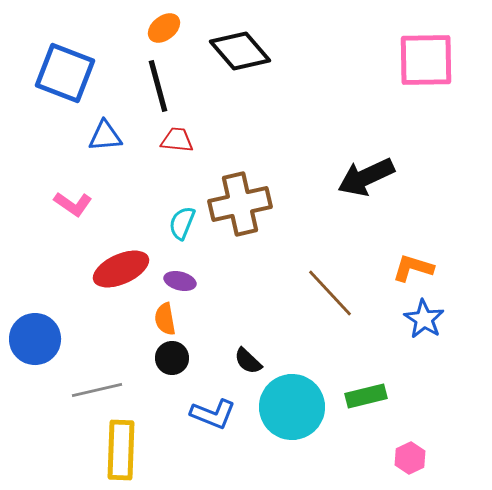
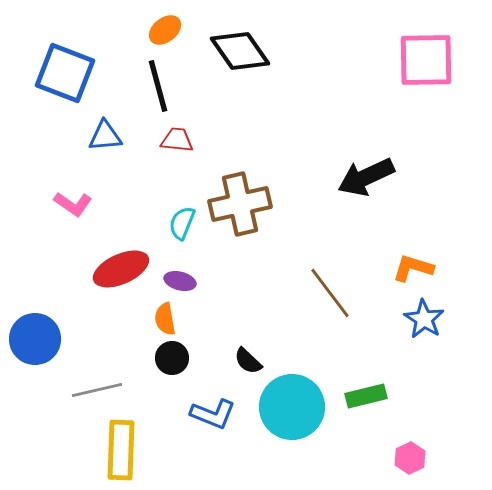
orange ellipse: moved 1 px right, 2 px down
black diamond: rotated 6 degrees clockwise
brown line: rotated 6 degrees clockwise
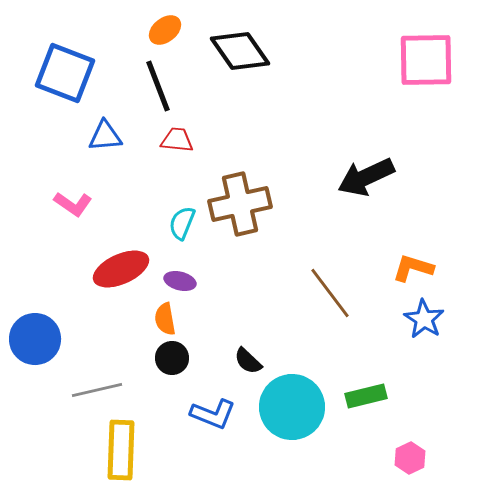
black line: rotated 6 degrees counterclockwise
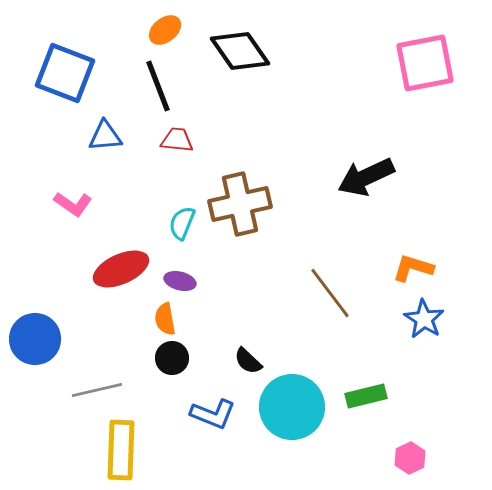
pink square: moved 1 px left, 3 px down; rotated 10 degrees counterclockwise
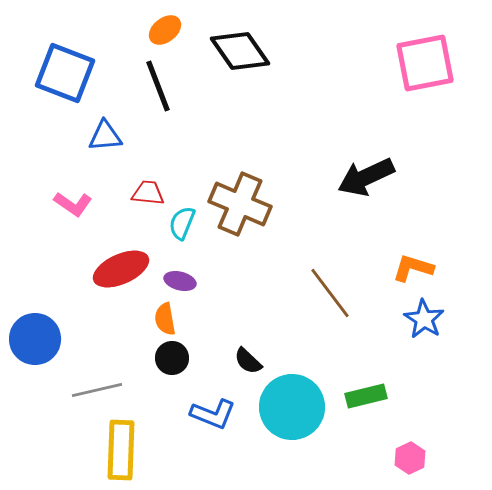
red trapezoid: moved 29 px left, 53 px down
brown cross: rotated 36 degrees clockwise
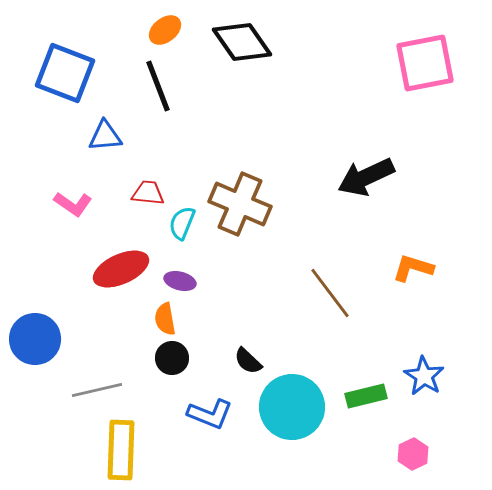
black diamond: moved 2 px right, 9 px up
blue star: moved 57 px down
blue L-shape: moved 3 px left
pink hexagon: moved 3 px right, 4 px up
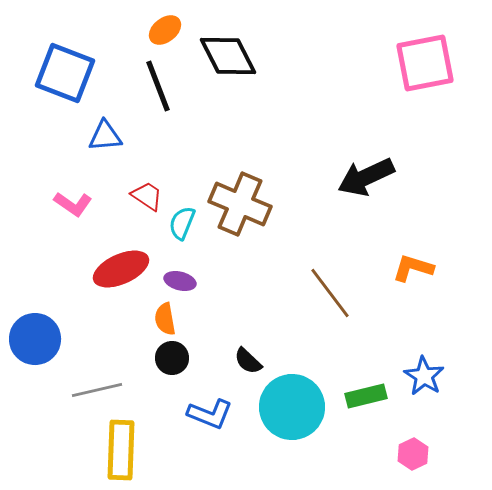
black diamond: moved 14 px left, 14 px down; rotated 8 degrees clockwise
red trapezoid: moved 1 px left, 3 px down; rotated 28 degrees clockwise
